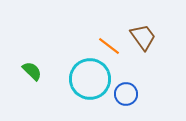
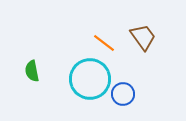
orange line: moved 5 px left, 3 px up
green semicircle: rotated 145 degrees counterclockwise
blue circle: moved 3 px left
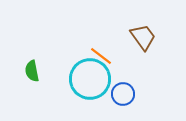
orange line: moved 3 px left, 13 px down
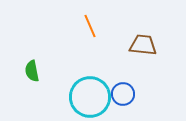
brown trapezoid: moved 8 px down; rotated 48 degrees counterclockwise
orange line: moved 11 px left, 30 px up; rotated 30 degrees clockwise
cyan circle: moved 18 px down
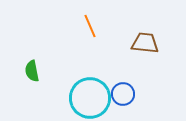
brown trapezoid: moved 2 px right, 2 px up
cyan circle: moved 1 px down
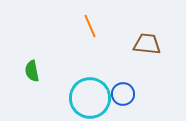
brown trapezoid: moved 2 px right, 1 px down
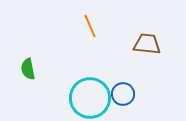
green semicircle: moved 4 px left, 2 px up
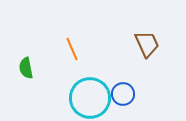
orange line: moved 18 px left, 23 px down
brown trapezoid: rotated 60 degrees clockwise
green semicircle: moved 2 px left, 1 px up
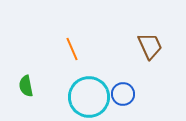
brown trapezoid: moved 3 px right, 2 px down
green semicircle: moved 18 px down
cyan circle: moved 1 px left, 1 px up
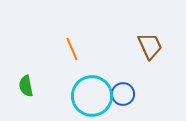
cyan circle: moved 3 px right, 1 px up
